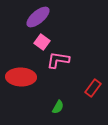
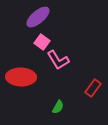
pink L-shape: rotated 130 degrees counterclockwise
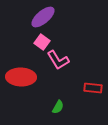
purple ellipse: moved 5 px right
red rectangle: rotated 60 degrees clockwise
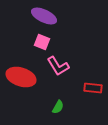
purple ellipse: moved 1 px right, 1 px up; rotated 65 degrees clockwise
pink square: rotated 14 degrees counterclockwise
pink L-shape: moved 6 px down
red ellipse: rotated 16 degrees clockwise
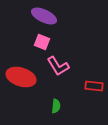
red rectangle: moved 1 px right, 2 px up
green semicircle: moved 2 px left, 1 px up; rotated 24 degrees counterclockwise
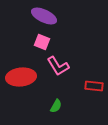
red ellipse: rotated 24 degrees counterclockwise
green semicircle: rotated 24 degrees clockwise
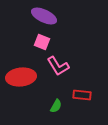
red rectangle: moved 12 px left, 9 px down
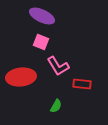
purple ellipse: moved 2 px left
pink square: moved 1 px left
red rectangle: moved 11 px up
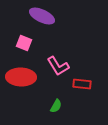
pink square: moved 17 px left, 1 px down
red ellipse: rotated 8 degrees clockwise
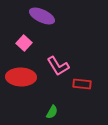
pink square: rotated 21 degrees clockwise
green semicircle: moved 4 px left, 6 px down
